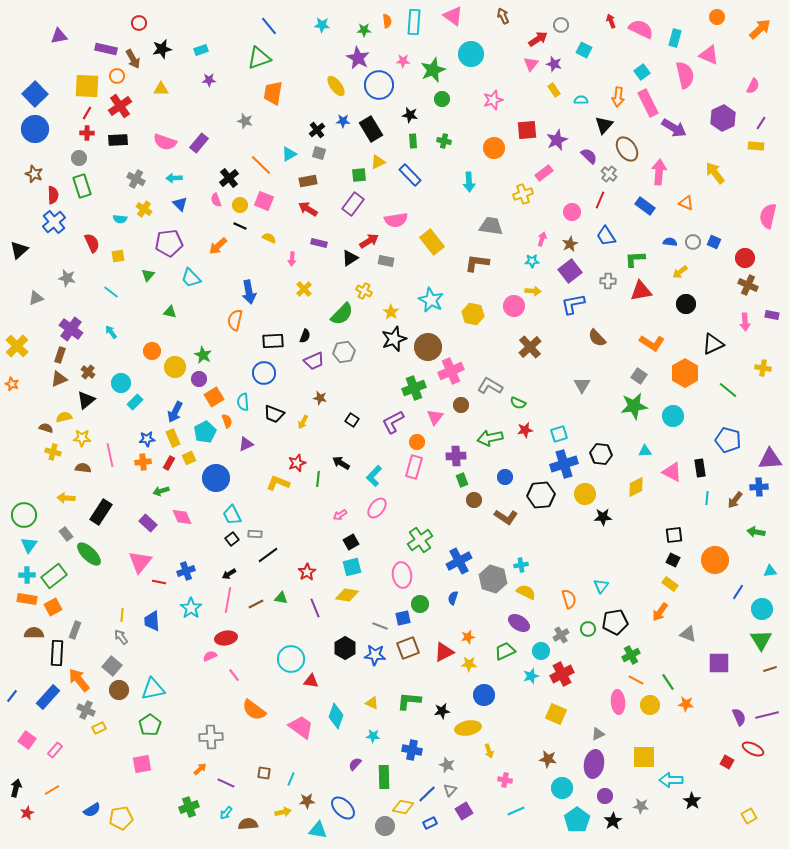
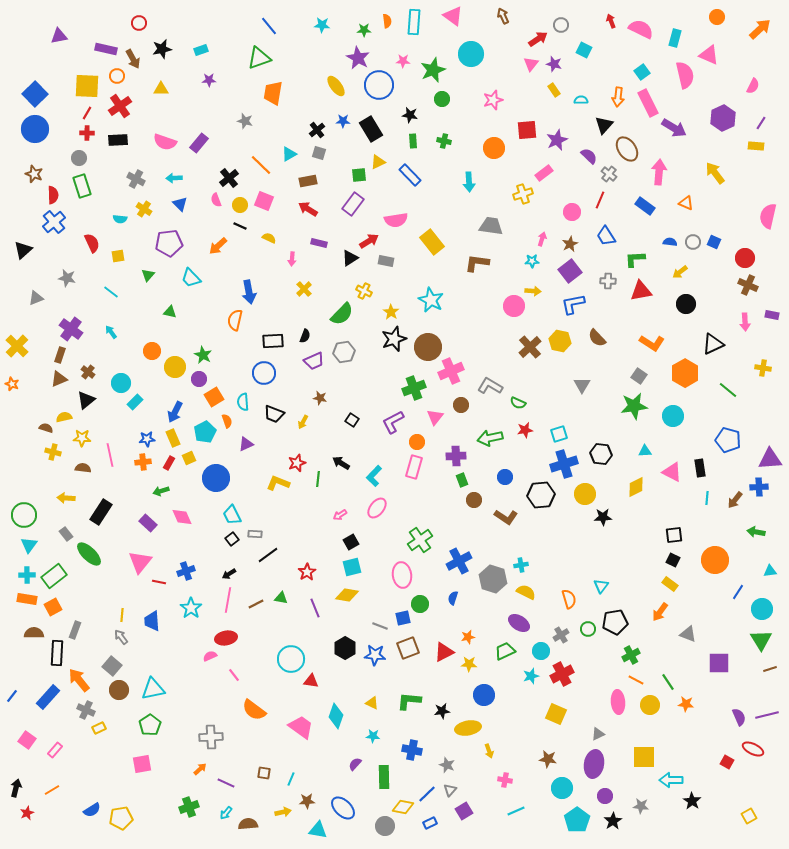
black triangle at (19, 250): moved 4 px right
yellow hexagon at (473, 314): moved 87 px right, 27 px down
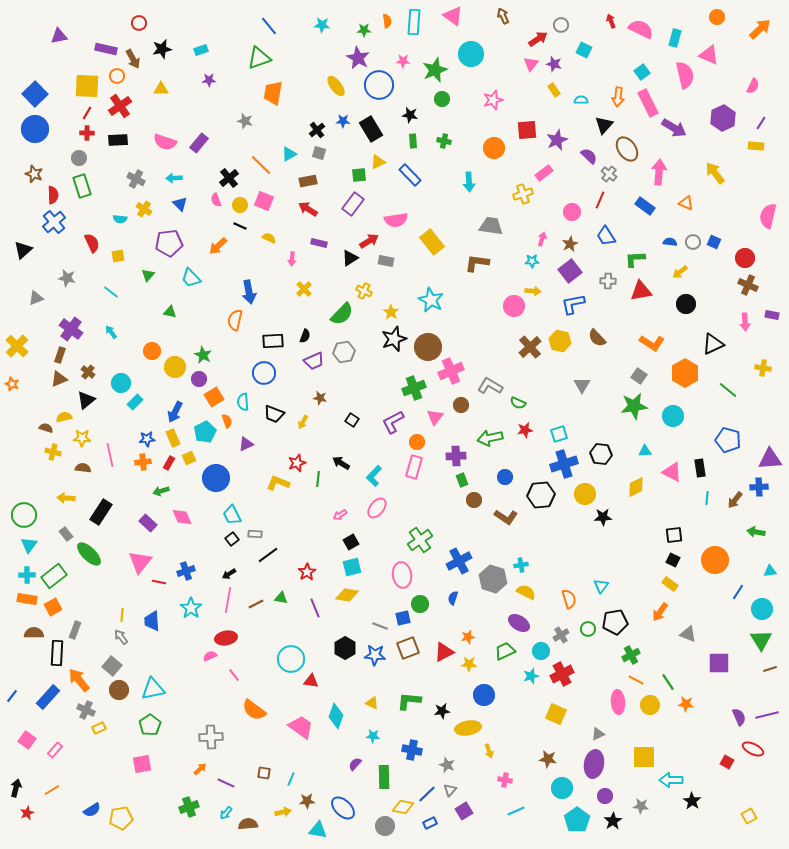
green star at (433, 70): moved 2 px right
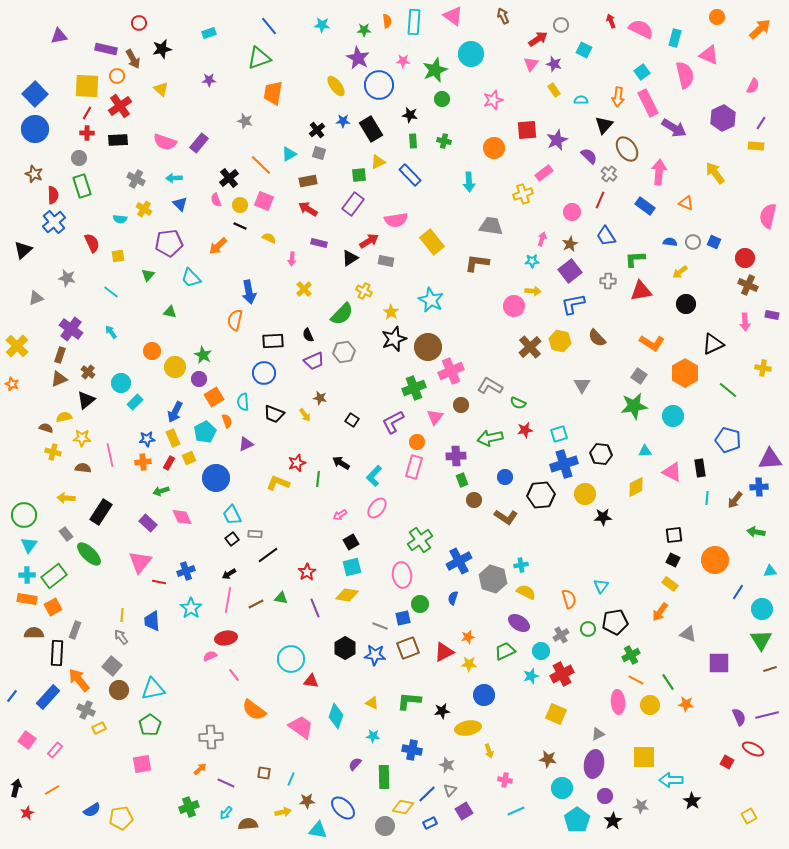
cyan rectangle at (201, 50): moved 8 px right, 17 px up
yellow triangle at (161, 89): rotated 42 degrees clockwise
black semicircle at (305, 336): moved 3 px right, 1 px up; rotated 136 degrees clockwise
yellow arrow at (303, 422): moved 2 px right, 7 px up; rotated 64 degrees counterclockwise
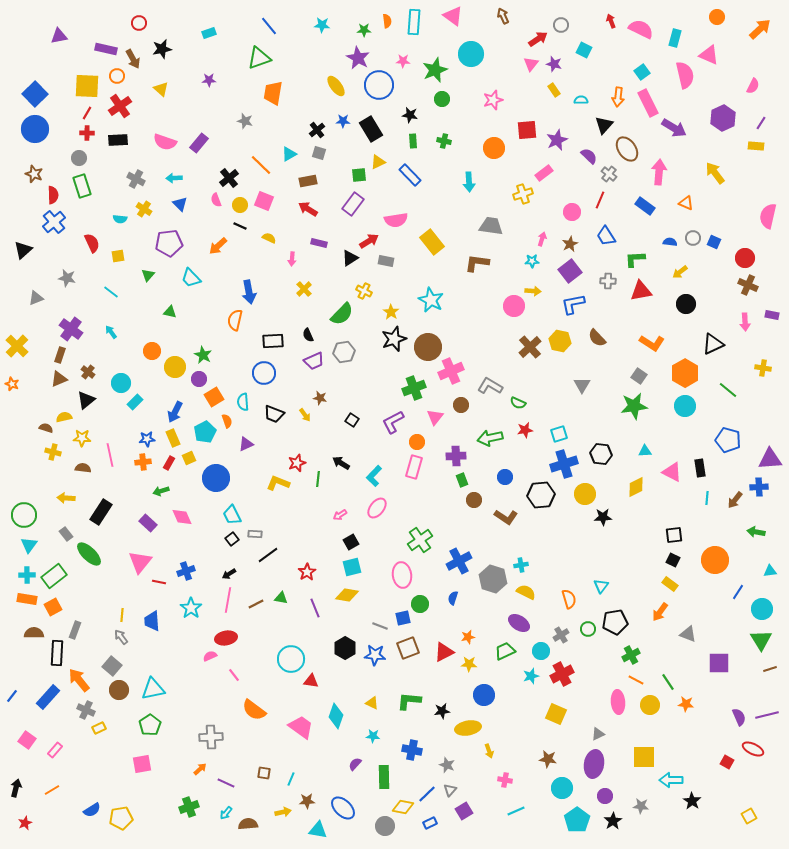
gray circle at (693, 242): moved 4 px up
cyan circle at (673, 416): moved 12 px right, 10 px up
red star at (27, 813): moved 2 px left, 10 px down
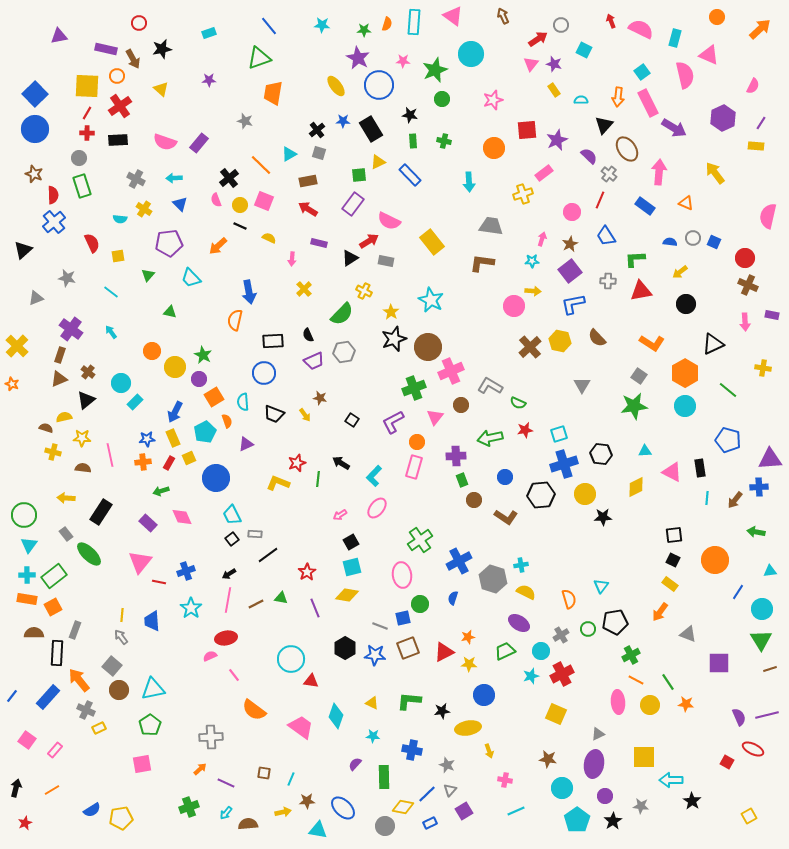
orange semicircle at (387, 21): moved 3 px down; rotated 24 degrees clockwise
pink semicircle at (396, 220): moved 7 px left, 1 px down; rotated 35 degrees clockwise
brown L-shape at (477, 263): moved 5 px right
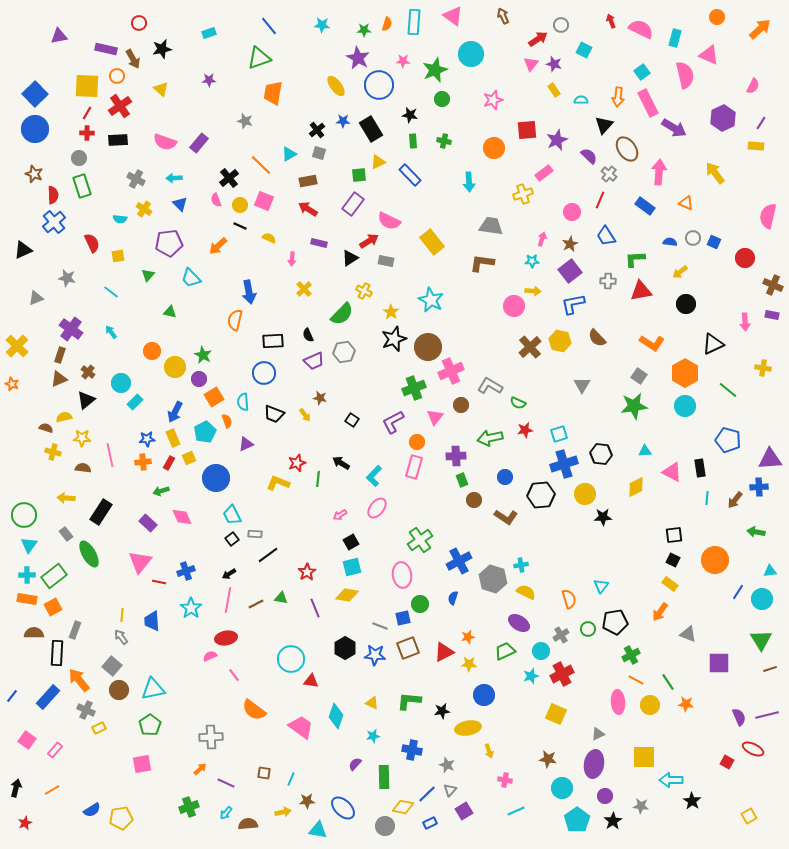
black triangle at (23, 250): rotated 18 degrees clockwise
brown cross at (748, 285): moved 25 px right
green ellipse at (89, 554): rotated 16 degrees clockwise
cyan circle at (762, 609): moved 10 px up
cyan star at (373, 736): rotated 16 degrees counterclockwise
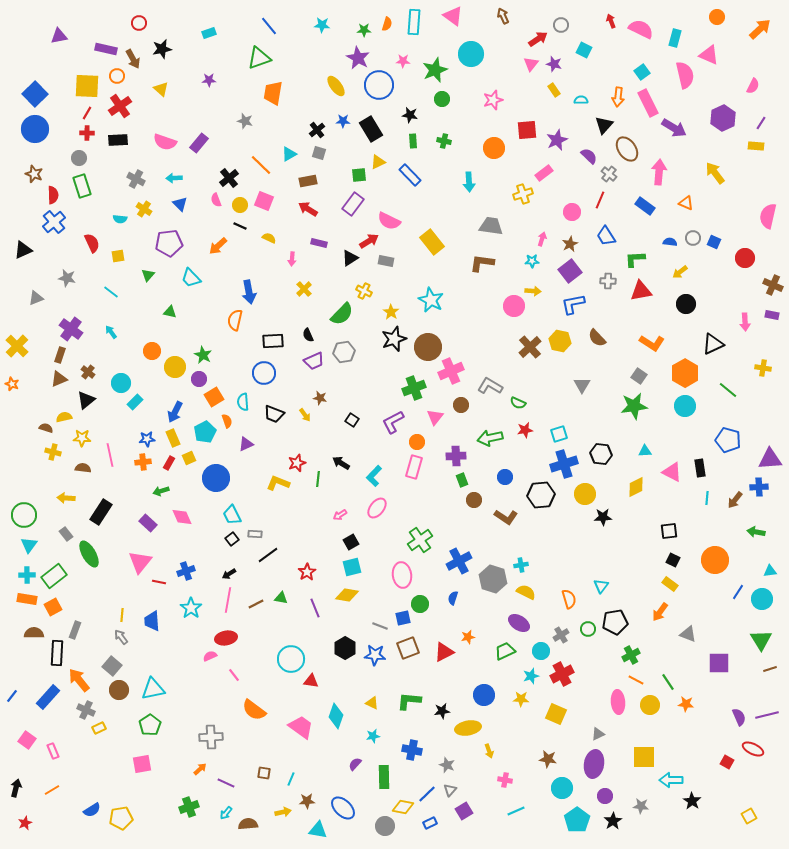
black square at (674, 535): moved 5 px left, 4 px up
yellow star at (469, 664): moved 52 px right, 35 px down
pink rectangle at (55, 750): moved 2 px left, 1 px down; rotated 63 degrees counterclockwise
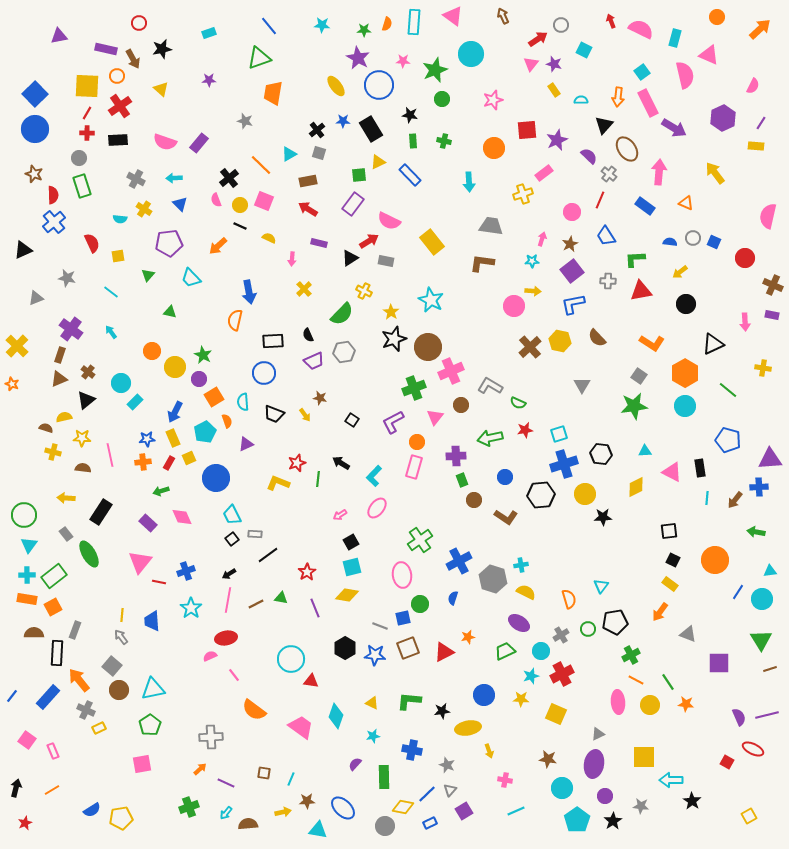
purple square at (570, 271): moved 2 px right
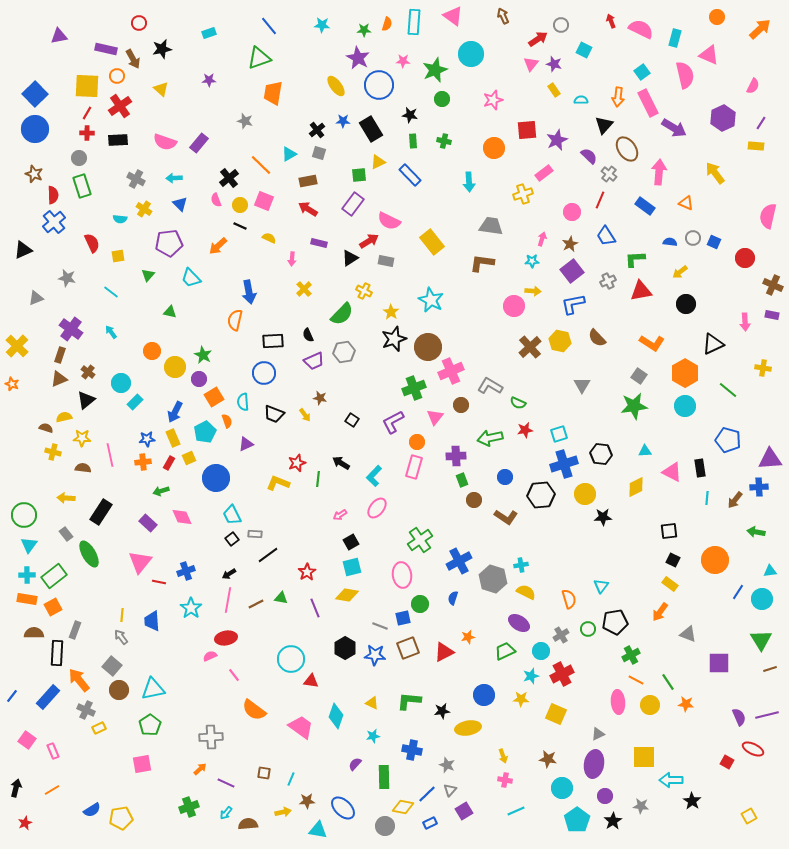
gray cross at (608, 281): rotated 28 degrees counterclockwise
yellow arrow at (489, 751): moved 14 px right, 5 px down
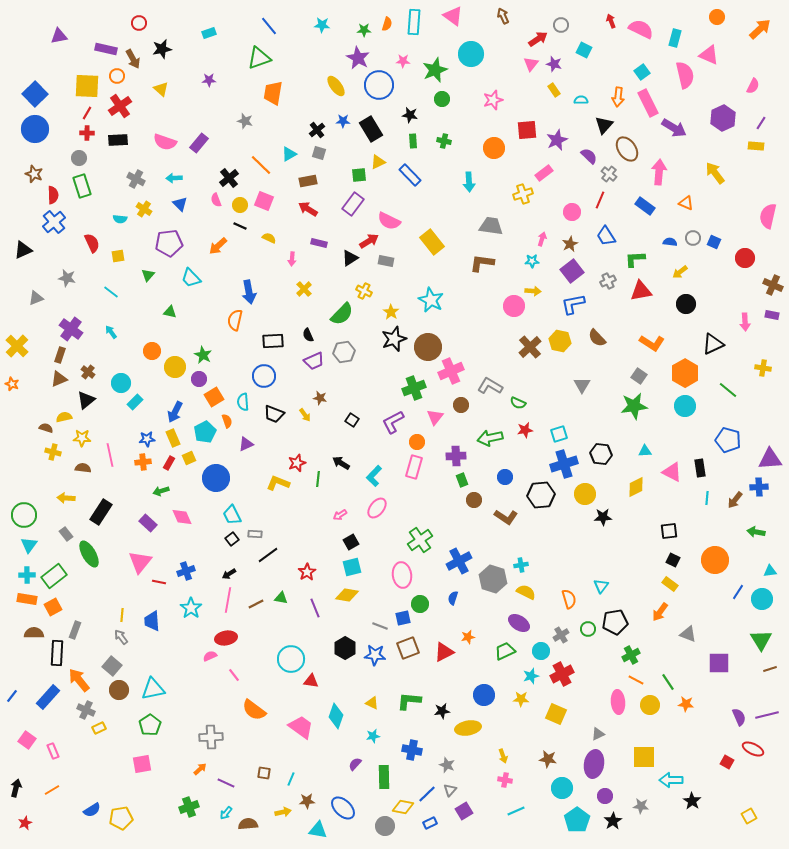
blue circle at (264, 373): moved 3 px down
